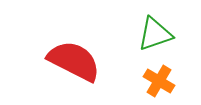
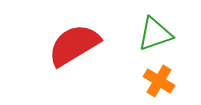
red semicircle: moved 16 px up; rotated 58 degrees counterclockwise
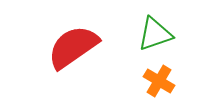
red semicircle: moved 1 px left, 2 px down; rotated 4 degrees counterclockwise
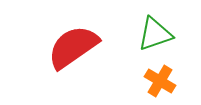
orange cross: moved 1 px right
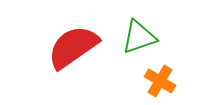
green triangle: moved 16 px left, 3 px down
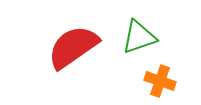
orange cross: rotated 12 degrees counterclockwise
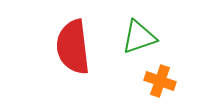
red semicircle: rotated 62 degrees counterclockwise
